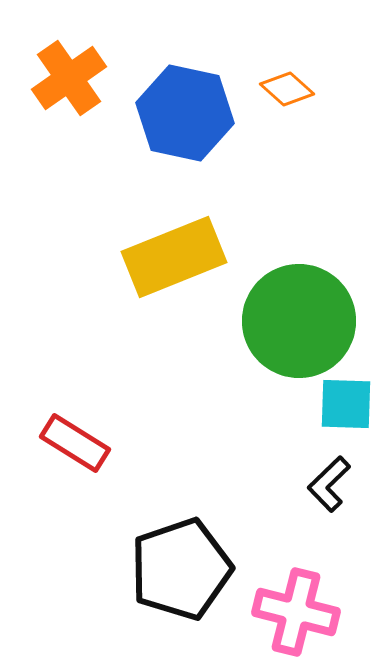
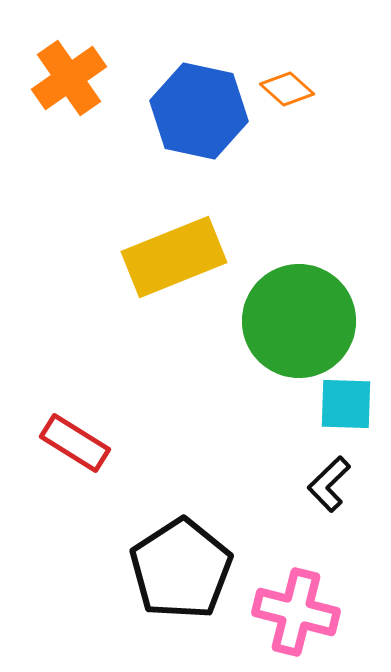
blue hexagon: moved 14 px right, 2 px up
black pentagon: rotated 14 degrees counterclockwise
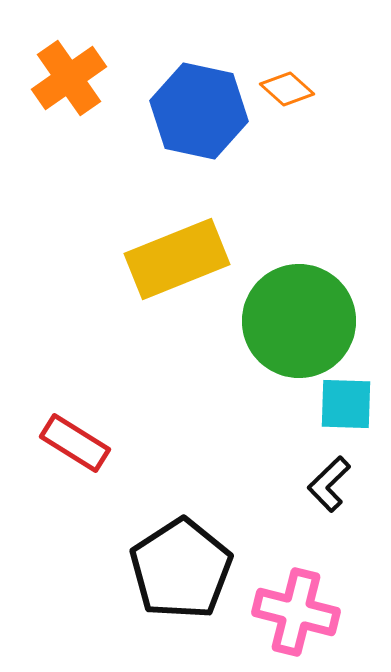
yellow rectangle: moved 3 px right, 2 px down
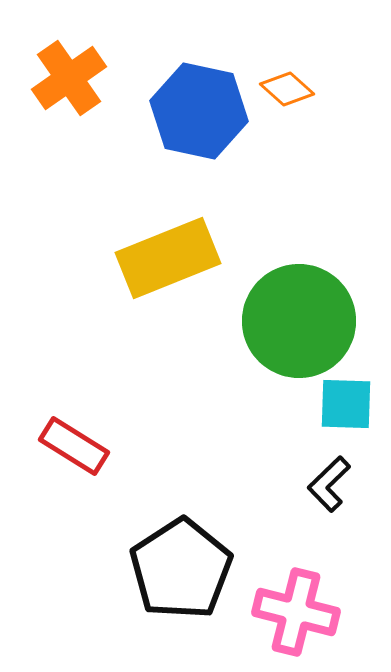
yellow rectangle: moved 9 px left, 1 px up
red rectangle: moved 1 px left, 3 px down
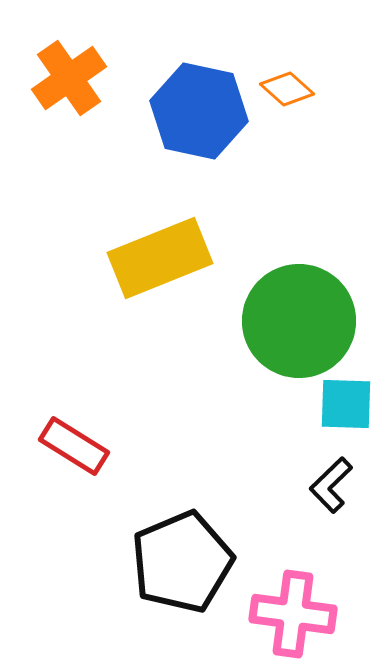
yellow rectangle: moved 8 px left
black L-shape: moved 2 px right, 1 px down
black pentagon: moved 1 px right, 7 px up; rotated 10 degrees clockwise
pink cross: moved 3 px left, 2 px down; rotated 6 degrees counterclockwise
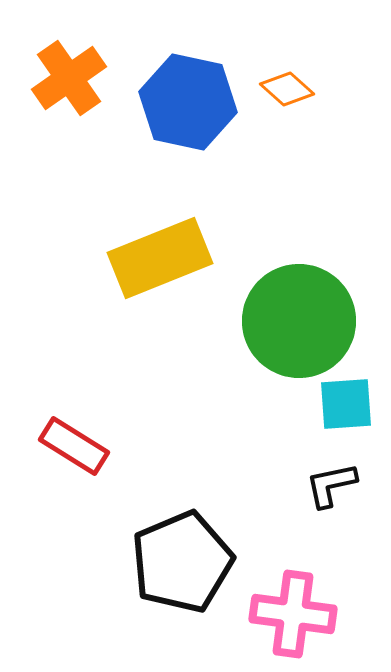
blue hexagon: moved 11 px left, 9 px up
cyan square: rotated 6 degrees counterclockwise
black L-shape: rotated 32 degrees clockwise
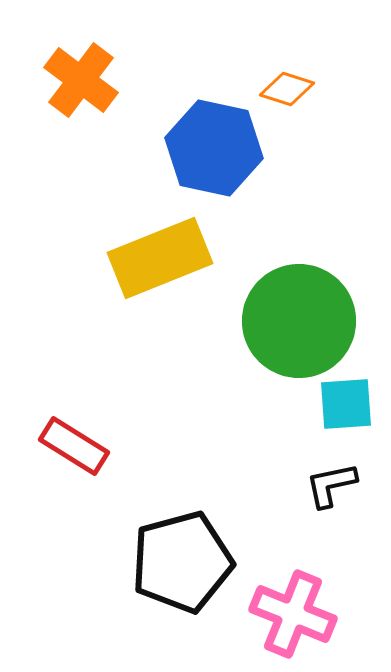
orange cross: moved 12 px right, 2 px down; rotated 18 degrees counterclockwise
orange diamond: rotated 24 degrees counterclockwise
blue hexagon: moved 26 px right, 46 px down
black pentagon: rotated 8 degrees clockwise
pink cross: rotated 14 degrees clockwise
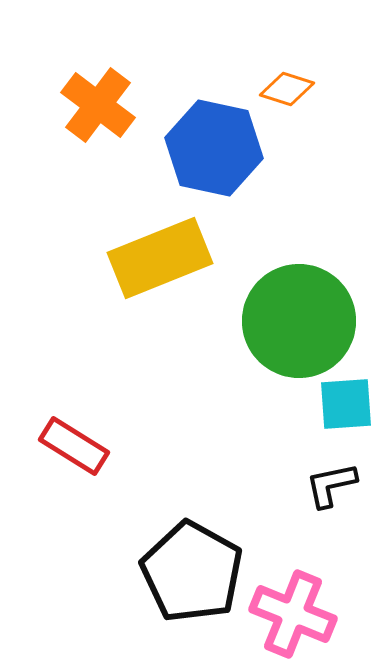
orange cross: moved 17 px right, 25 px down
black pentagon: moved 10 px right, 10 px down; rotated 28 degrees counterclockwise
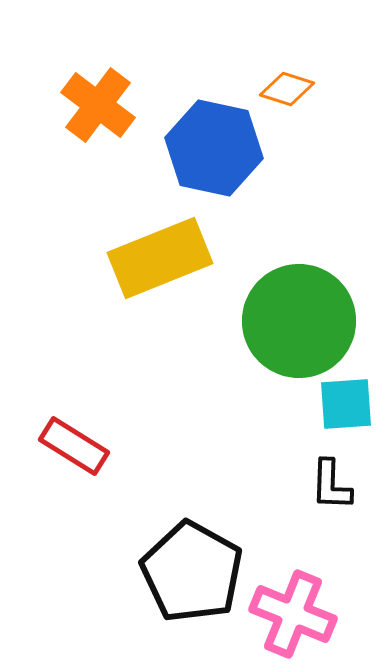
black L-shape: rotated 76 degrees counterclockwise
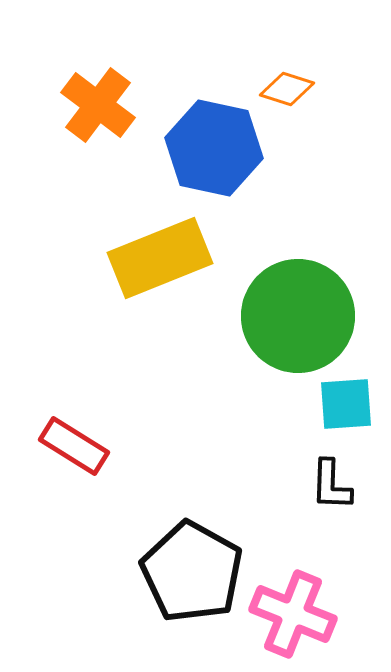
green circle: moved 1 px left, 5 px up
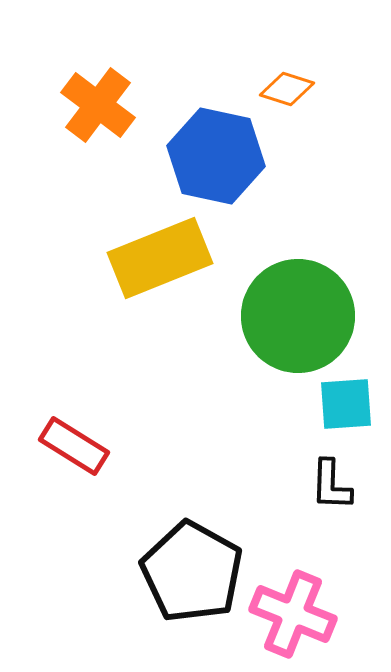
blue hexagon: moved 2 px right, 8 px down
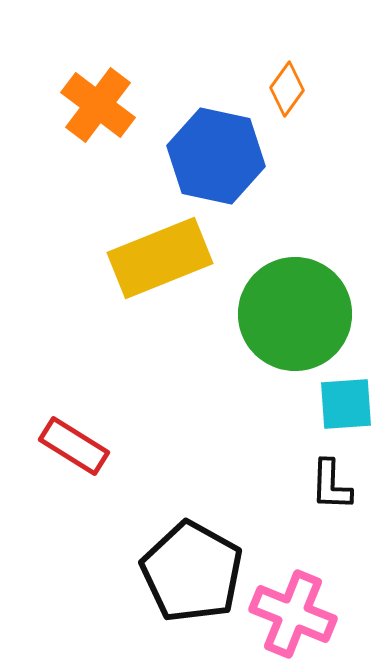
orange diamond: rotated 72 degrees counterclockwise
green circle: moved 3 px left, 2 px up
